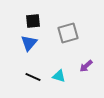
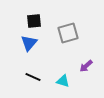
black square: moved 1 px right
cyan triangle: moved 4 px right, 5 px down
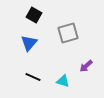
black square: moved 6 px up; rotated 35 degrees clockwise
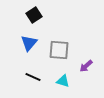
black square: rotated 28 degrees clockwise
gray square: moved 9 px left, 17 px down; rotated 20 degrees clockwise
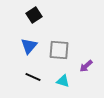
blue triangle: moved 3 px down
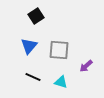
black square: moved 2 px right, 1 px down
cyan triangle: moved 2 px left, 1 px down
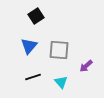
black line: rotated 42 degrees counterclockwise
cyan triangle: rotated 32 degrees clockwise
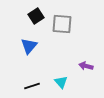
gray square: moved 3 px right, 26 px up
purple arrow: rotated 56 degrees clockwise
black line: moved 1 px left, 9 px down
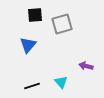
black square: moved 1 px left, 1 px up; rotated 28 degrees clockwise
gray square: rotated 20 degrees counterclockwise
blue triangle: moved 1 px left, 1 px up
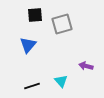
cyan triangle: moved 1 px up
